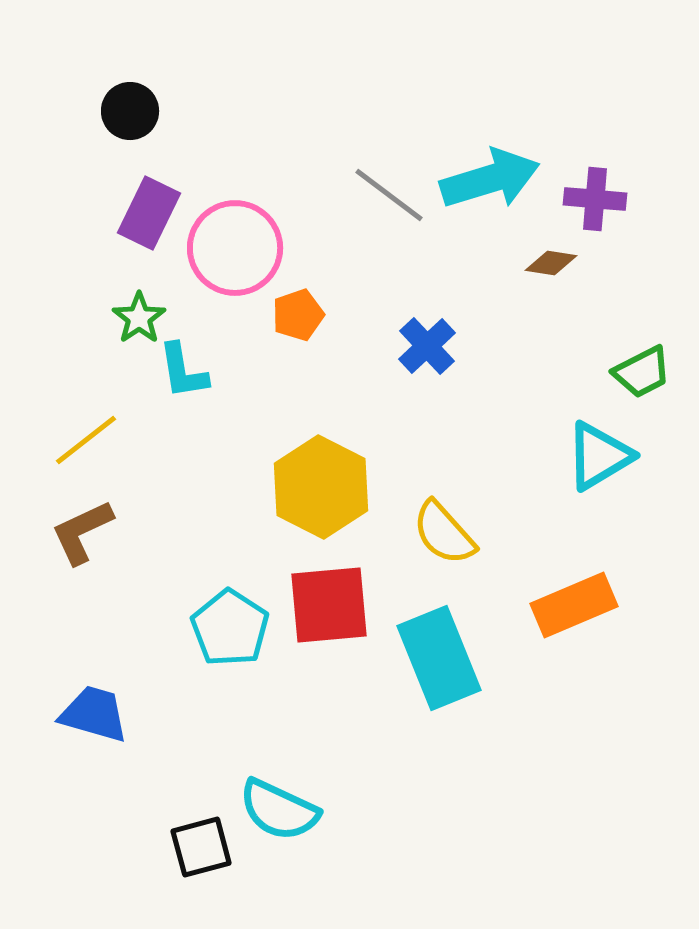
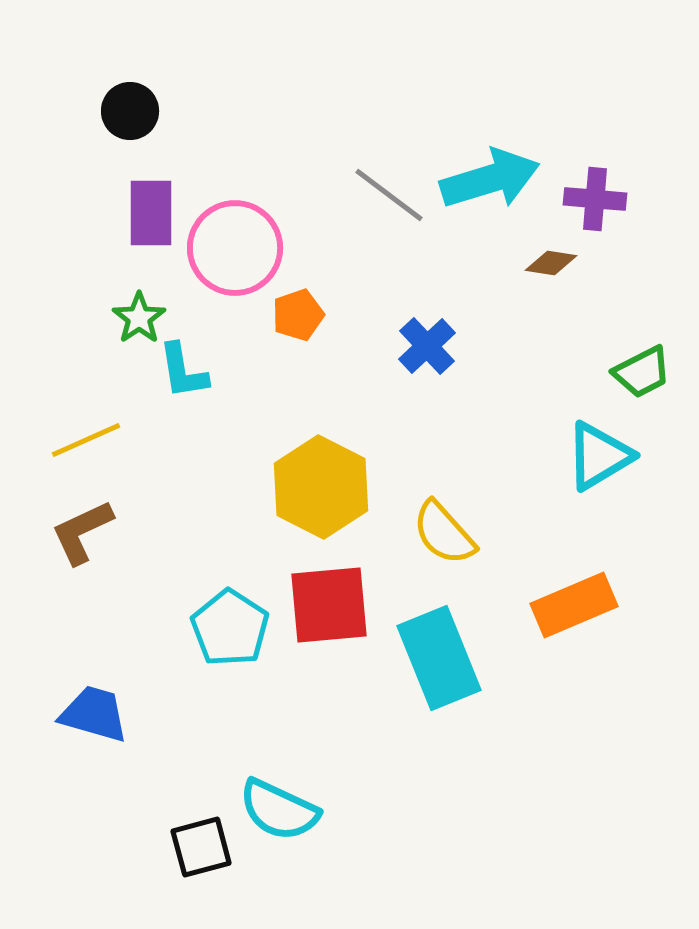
purple rectangle: moved 2 px right; rotated 26 degrees counterclockwise
yellow line: rotated 14 degrees clockwise
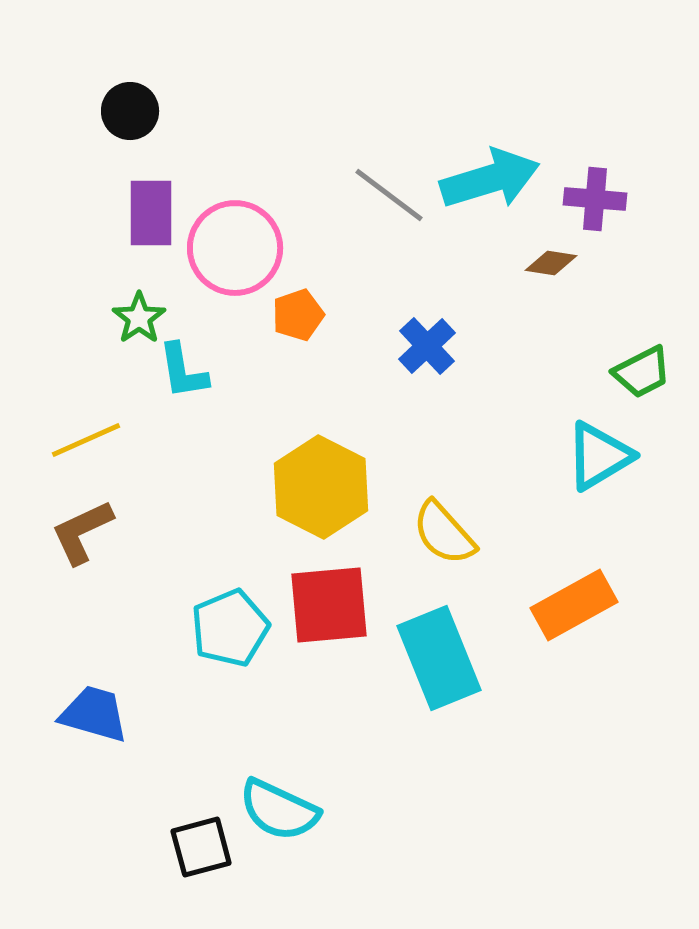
orange rectangle: rotated 6 degrees counterclockwise
cyan pentagon: rotated 16 degrees clockwise
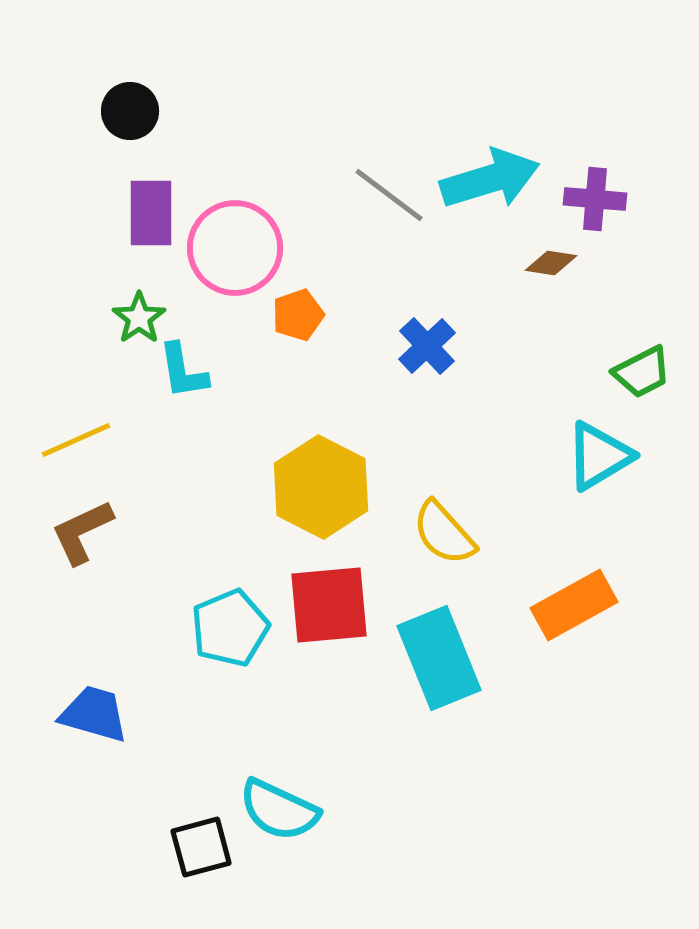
yellow line: moved 10 px left
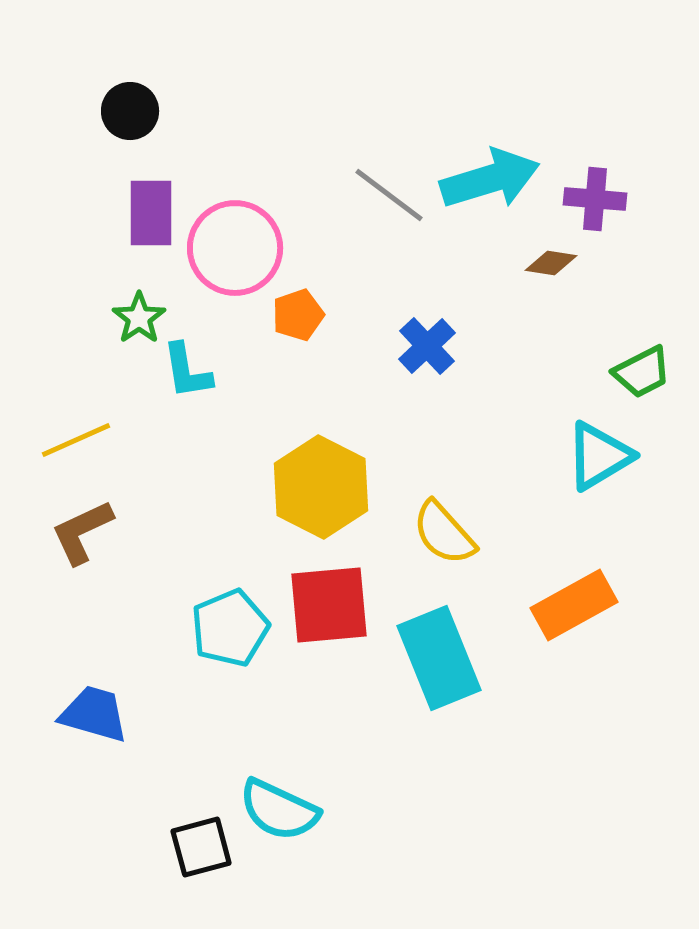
cyan L-shape: moved 4 px right
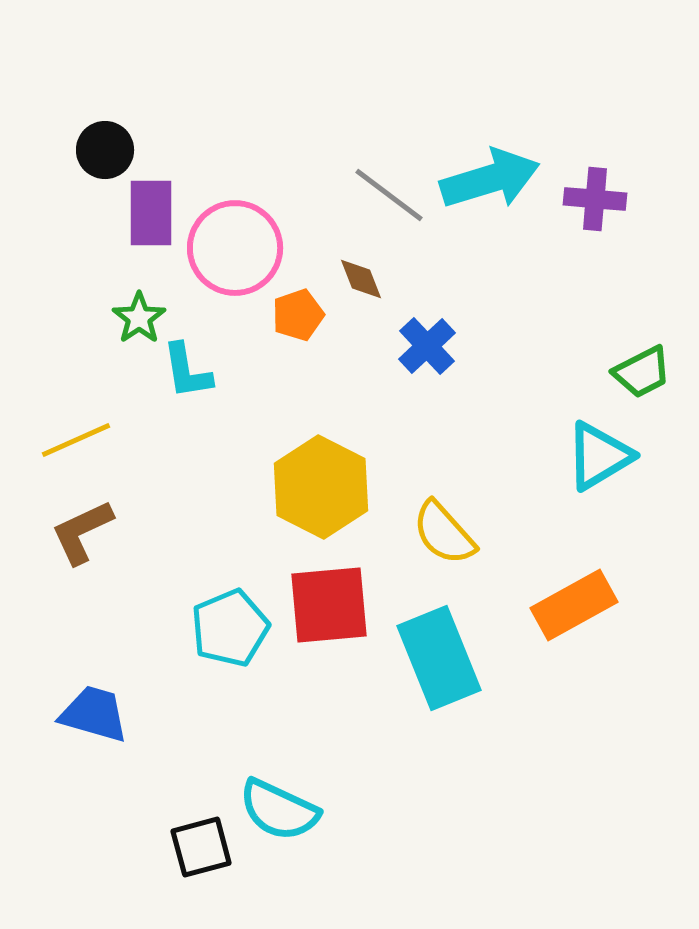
black circle: moved 25 px left, 39 px down
brown diamond: moved 190 px left, 16 px down; rotated 60 degrees clockwise
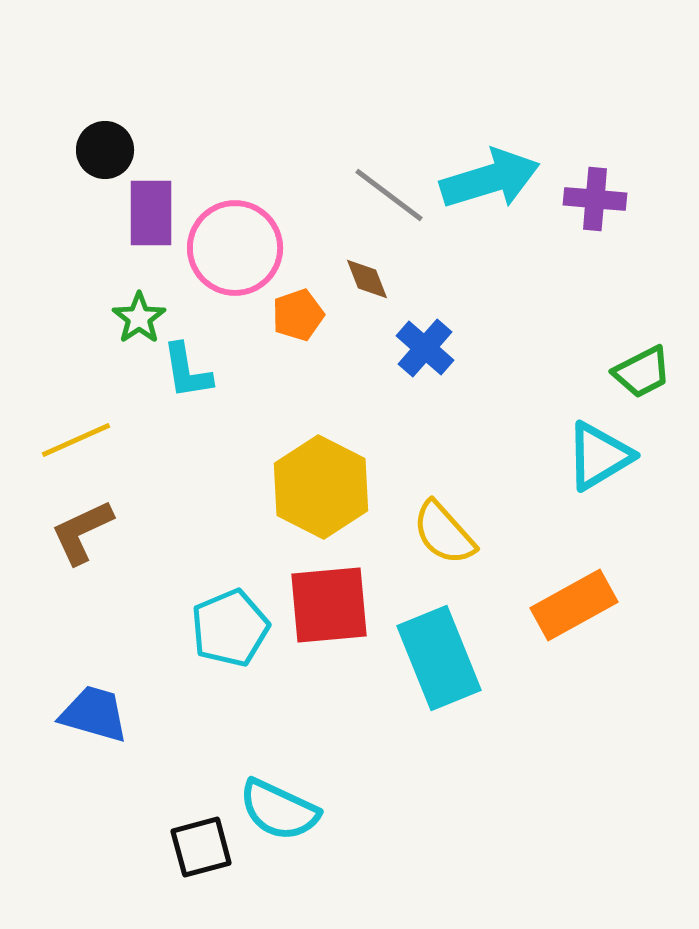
brown diamond: moved 6 px right
blue cross: moved 2 px left, 2 px down; rotated 6 degrees counterclockwise
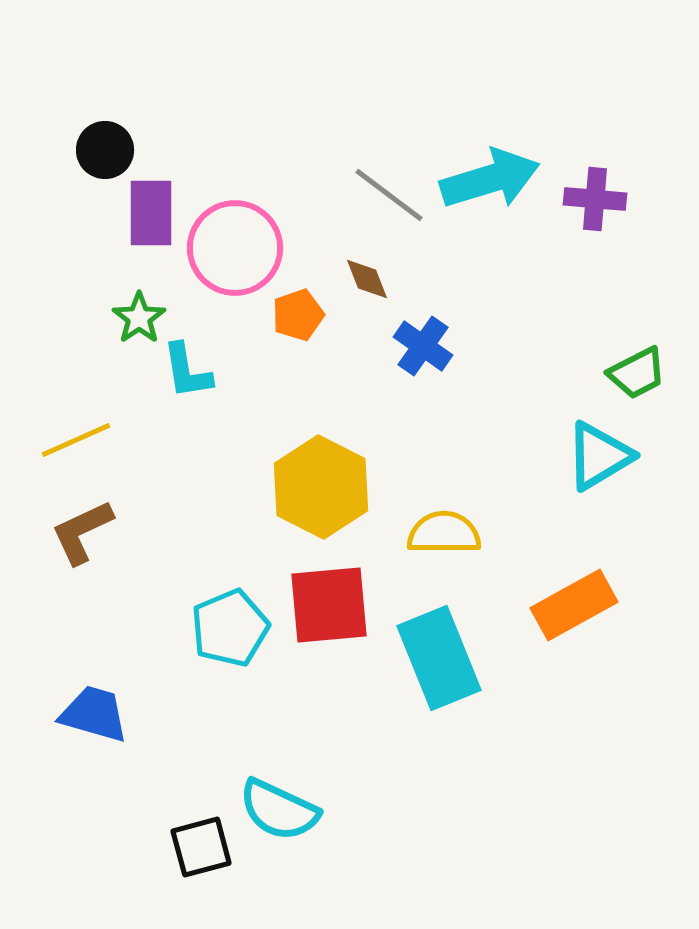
blue cross: moved 2 px left, 2 px up; rotated 6 degrees counterclockwise
green trapezoid: moved 5 px left, 1 px down
yellow semicircle: rotated 132 degrees clockwise
